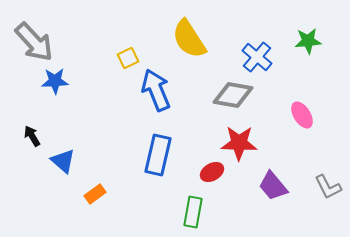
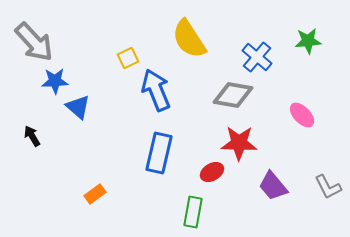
pink ellipse: rotated 12 degrees counterclockwise
blue rectangle: moved 1 px right, 2 px up
blue triangle: moved 15 px right, 54 px up
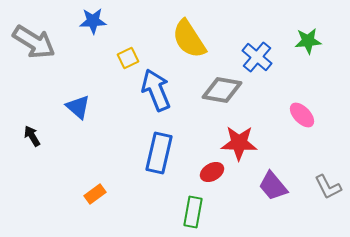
gray arrow: rotated 15 degrees counterclockwise
blue star: moved 38 px right, 60 px up
gray diamond: moved 11 px left, 5 px up
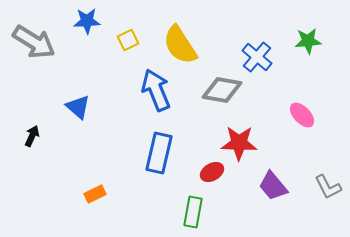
blue star: moved 6 px left
yellow semicircle: moved 9 px left, 6 px down
yellow square: moved 18 px up
black arrow: rotated 55 degrees clockwise
orange rectangle: rotated 10 degrees clockwise
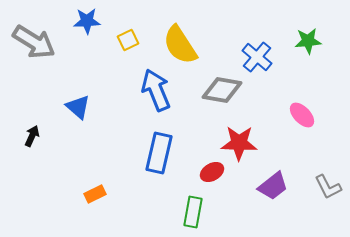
purple trapezoid: rotated 88 degrees counterclockwise
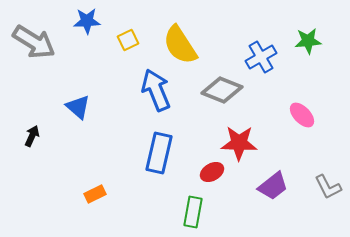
blue cross: moved 4 px right; rotated 20 degrees clockwise
gray diamond: rotated 12 degrees clockwise
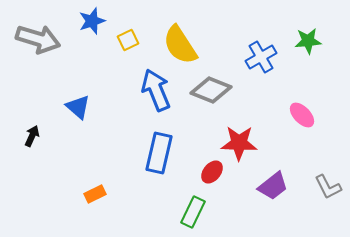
blue star: moved 5 px right; rotated 16 degrees counterclockwise
gray arrow: moved 4 px right, 3 px up; rotated 15 degrees counterclockwise
gray diamond: moved 11 px left
red ellipse: rotated 20 degrees counterclockwise
green rectangle: rotated 16 degrees clockwise
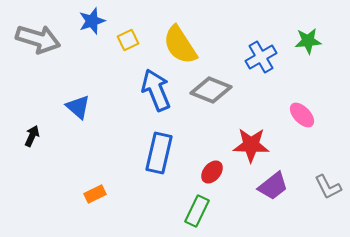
red star: moved 12 px right, 2 px down
green rectangle: moved 4 px right, 1 px up
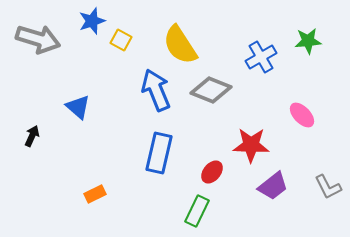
yellow square: moved 7 px left; rotated 35 degrees counterclockwise
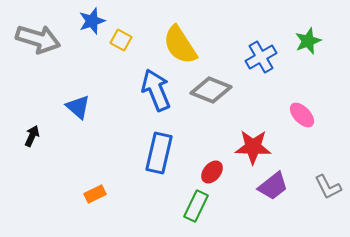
green star: rotated 16 degrees counterclockwise
red star: moved 2 px right, 2 px down
green rectangle: moved 1 px left, 5 px up
